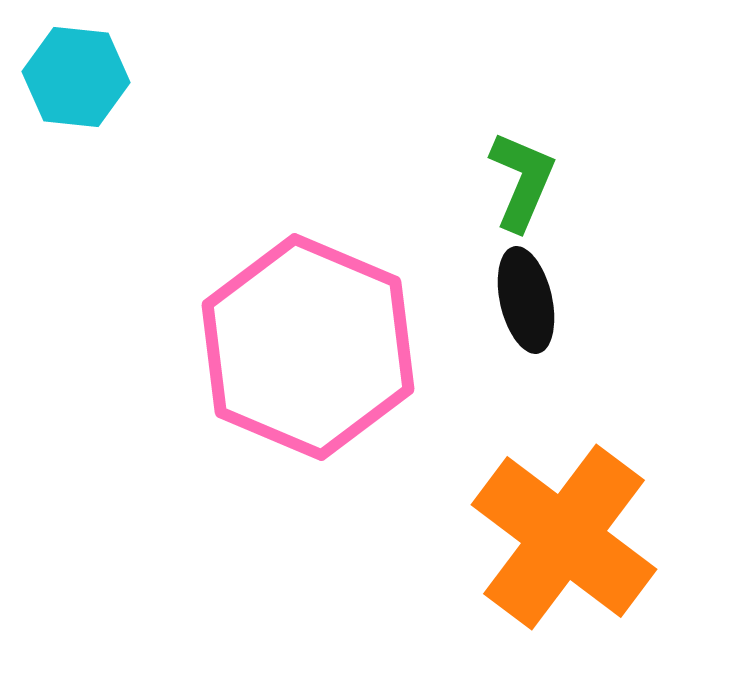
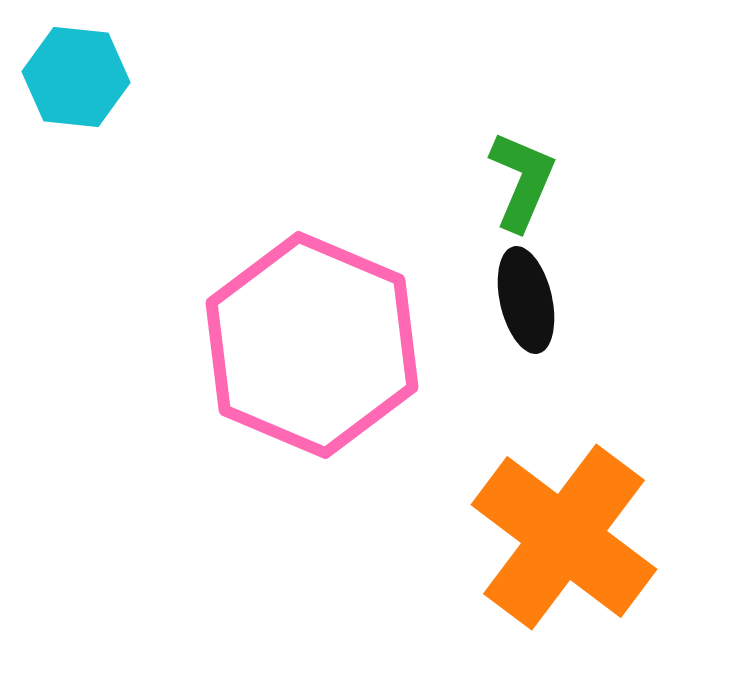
pink hexagon: moved 4 px right, 2 px up
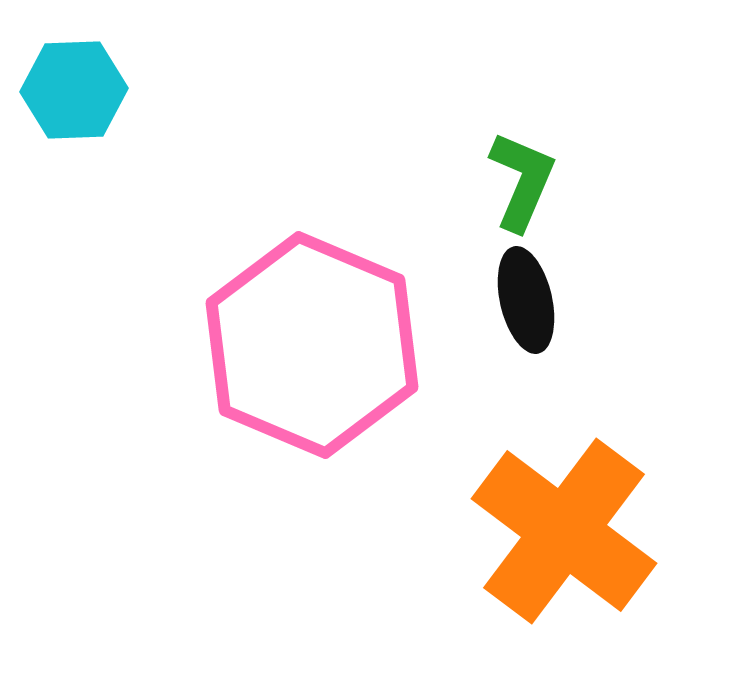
cyan hexagon: moved 2 px left, 13 px down; rotated 8 degrees counterclockwise
orange cross: moved 6 px up
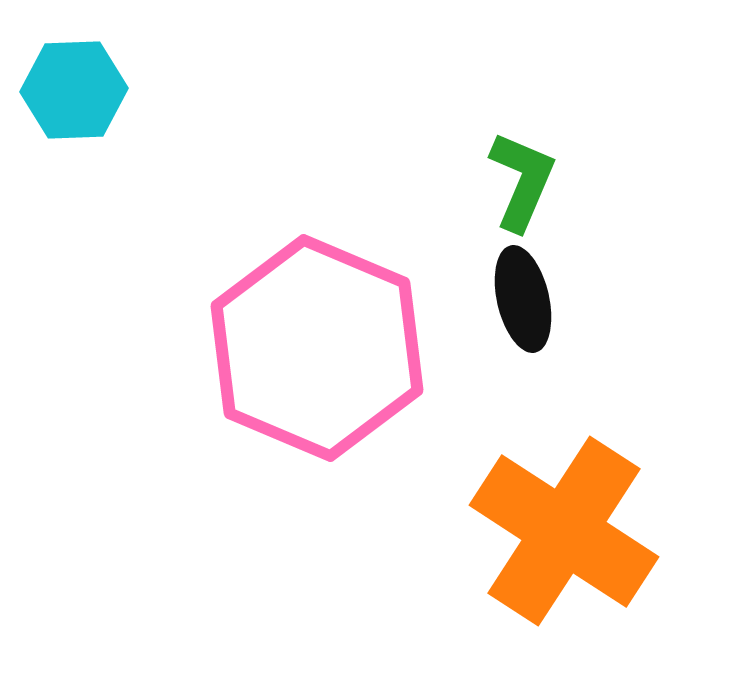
black ellipse: moved 3 px left, 1 px up
pink hexagon: moved 5 px right, 3 px down
orange cross: rotated 4 degrees counterclockwise
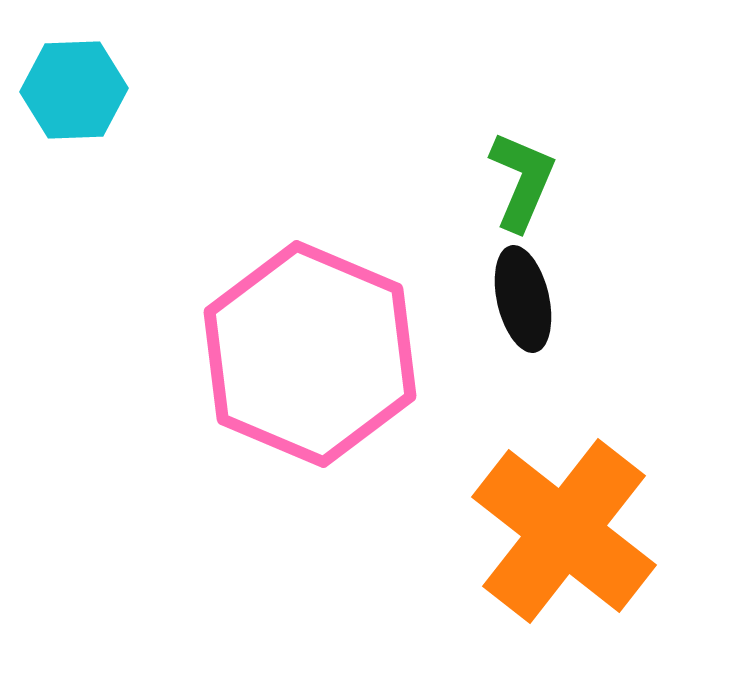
pink hexagon: moved 7 px left, 6 px down
orange cross: rotated 5 degrees clockwise
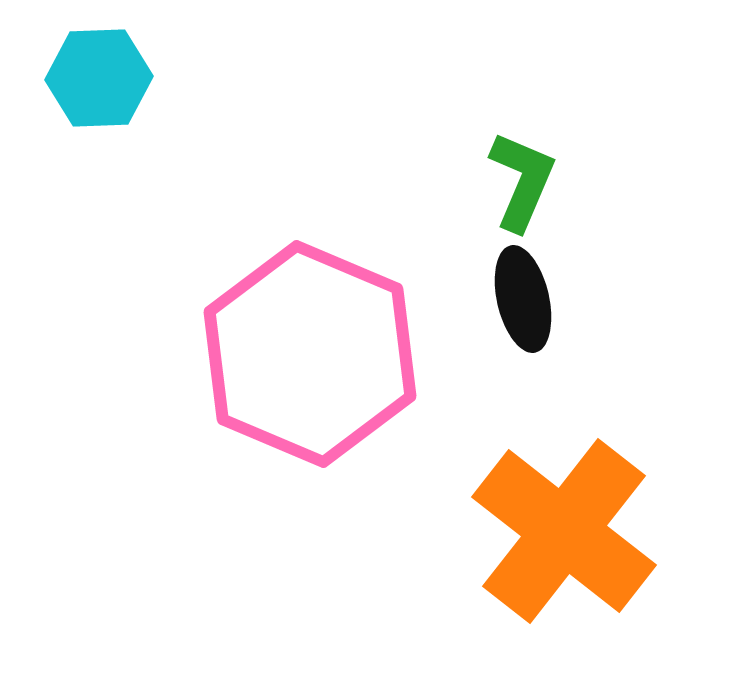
cyan hexagon: moved 25 px right, 12 px up
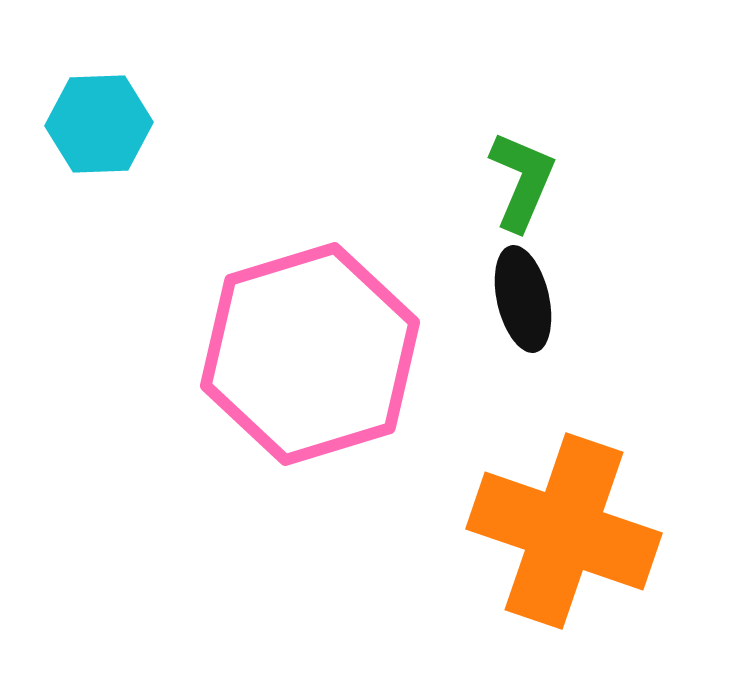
cyan hexagon: moved 46 px down
pink hexagon: rotated 20 degrees clockwise
orange cross: rotated 19 degrees counterclockwise
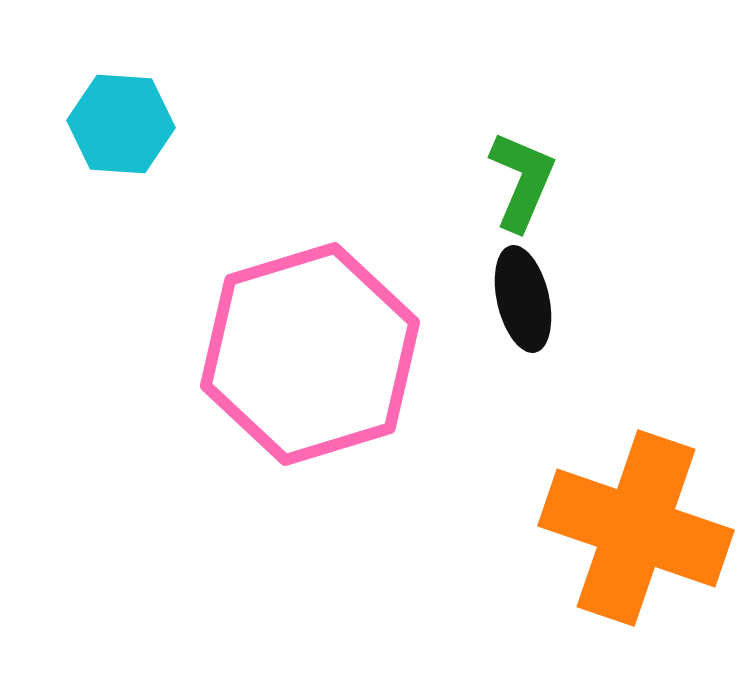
cyan hexagon: moved 22 px right; rotated 6 degrees clockwise
orange cross: moved 72 px right, 3 px up
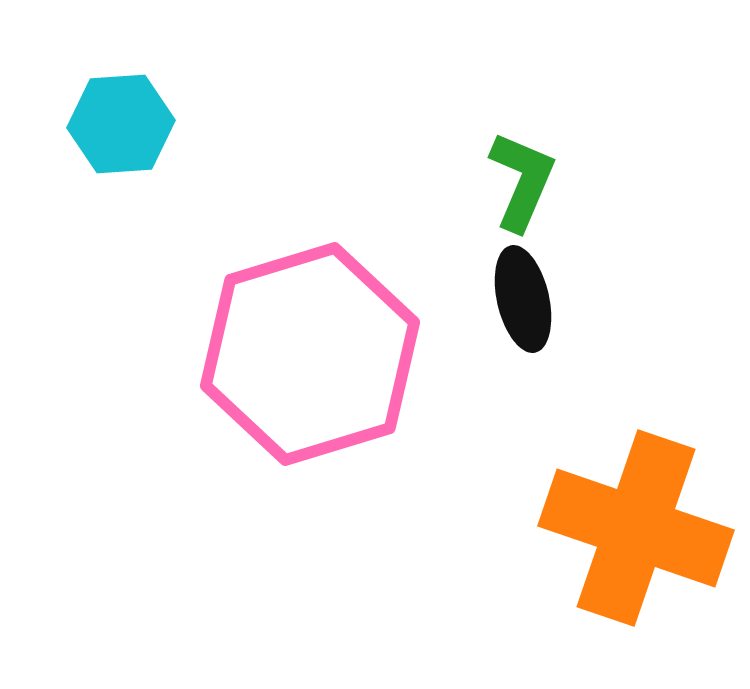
cyan hexagon: rotated 8 degrees counterclockwise
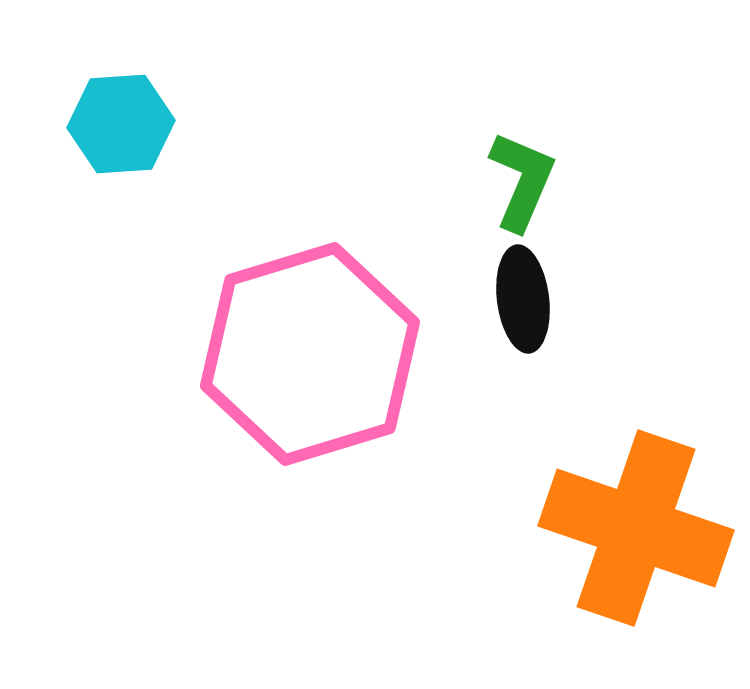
black ellipse: rotated 6 degrees clockwise
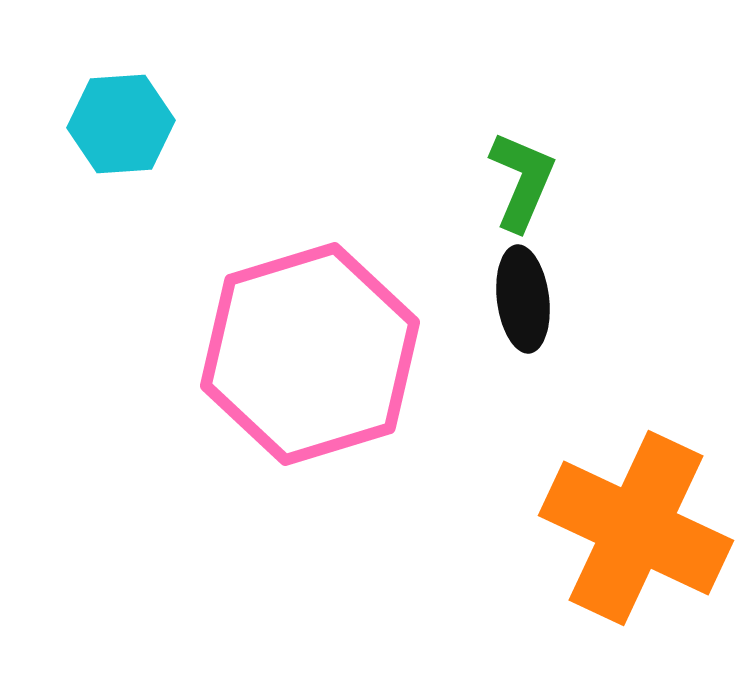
orange cross: rotated 6 degrees clockwise
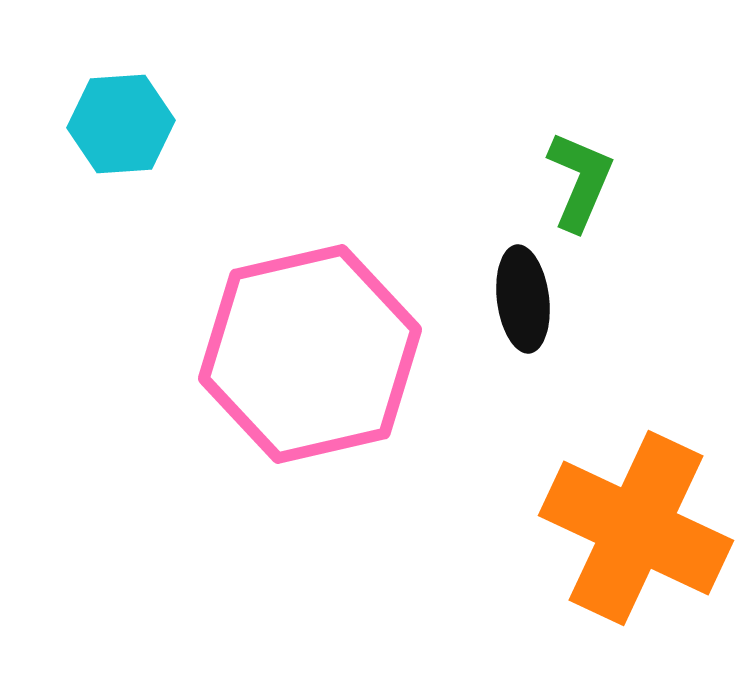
green L-shape: moved 58 px right
pink hexagon: rotated 4 degrees clockwise
